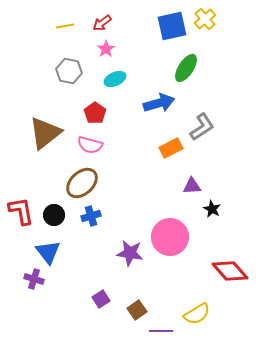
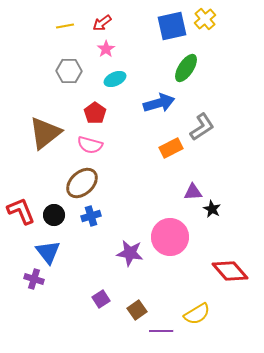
gray hexagon: rotated 10 degrees counterclockwise
purple triangle: moved 1 px right, 6 px down
red L-shape: rotated 12 degrees counterclockwise
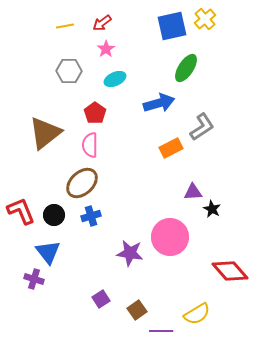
pink semicircle: rotated 75 degrees clockwise
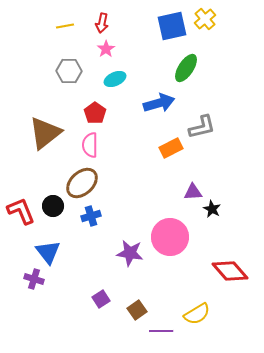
red arrow: rotated 42 degrees counterclockwise
gray L-shape: rotated 20 degrees clockwise
black circle: moved 1 px left, 9 px up
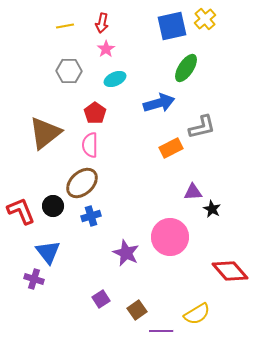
purple star: moved 4 px left; rotated 16 degrees clockwise
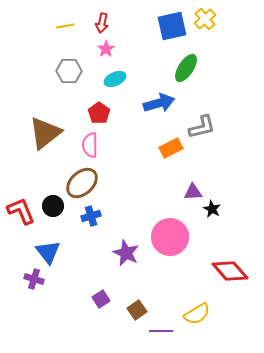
red pentagon: moved 4 px right
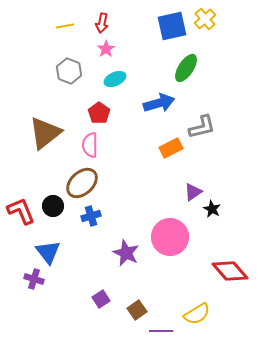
gray hexagon: rotated 20 degrees clockwise
purple triangle: rotated 30 degrees counterclockwise
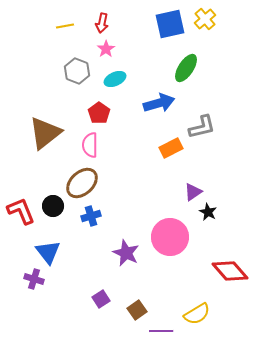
blue square: moved 2 px left, 2 px up
gray hexagon: moved 8 px right
black star: moved 4 px left, 3 px down
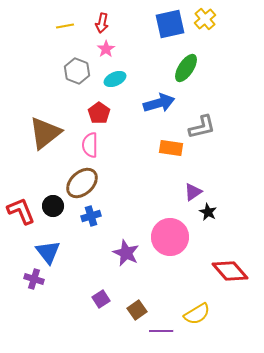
orange rectangle: rotated 35 degrees clockwise
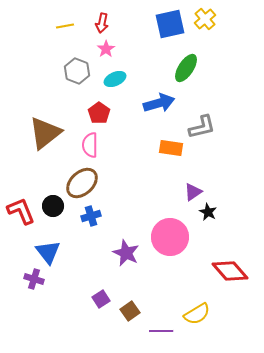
brown square: moved 7 px left, 1 px down
